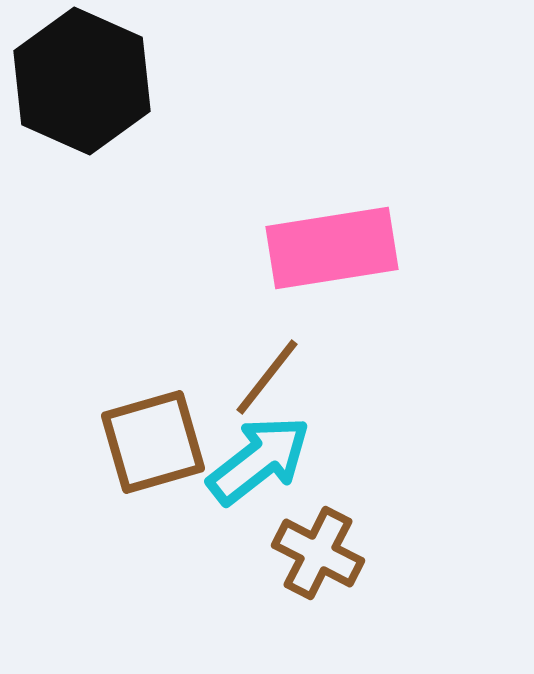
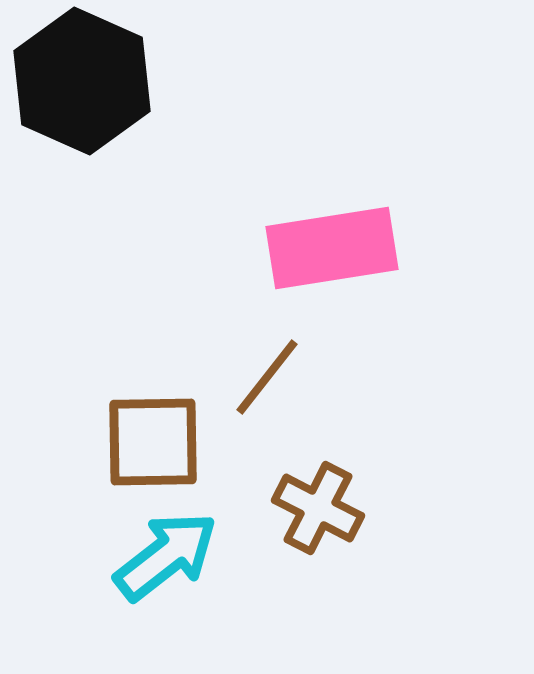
brown square: rotated 15 degrees clockwise
cyan arrow: moved 93 px left, 96 px down
brown cross: moved 45 px up
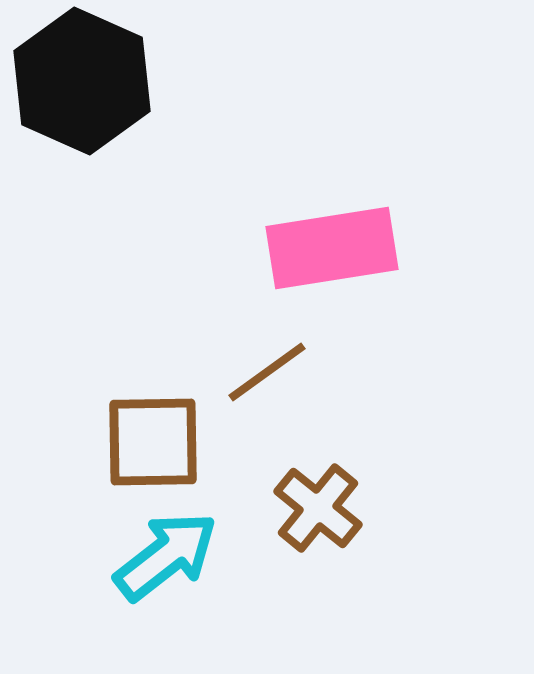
brown line: moved 5 px up; rotated 16 degrees clockwise
brown cross: rotated 12 degrees clockwise
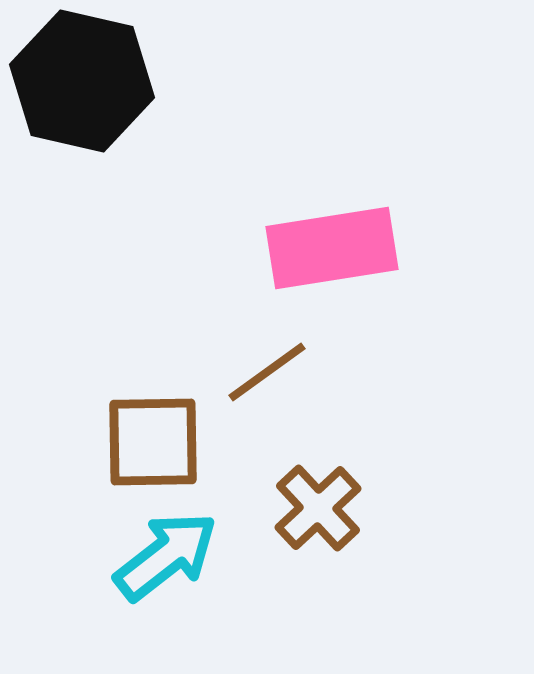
black hexagon: rotated 11 degrees counterclockwise
brown cross: rotated 8 degrees clockwise
